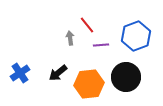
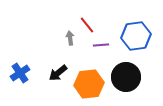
blue hexagon: rotated 12 degrees clockwise
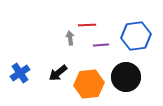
red line: rotated 54 degrees counterclockwise
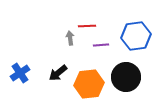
red line: moved 1 px down
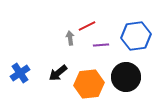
red line: rotated 24 degrees counterclockwise
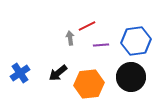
blue hexagon: moved 5 px down
black circle: moved 5 px right
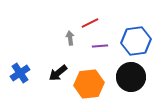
red line: moved 3 px right, 3 px up
purple line: moved 1 px left, 1 px down
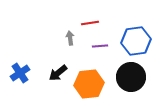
red line: rotated 18 degrees clockwise
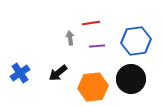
red line: moved 1 px right
purple line: moved 3 px left
black circle: moved 2 px down
orange hexagon: moved 4 px right, 3 px down
